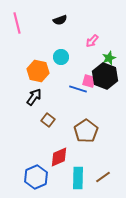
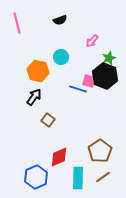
brown pentagon: moved 14 px right, 20 px down
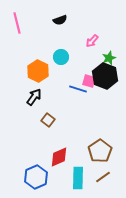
orange hexagon: rotated 15 degrees clockwise
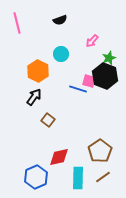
cyan circle: moved 3 px up
red diamond: rotated 10 degrees clockwise
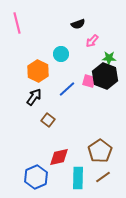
black semicircle: moved 18 px right, 4 px down
green star: rotated 24 degrees clockwise
blue line: moved 11 px left; rotated 60 degrees counterclockwise
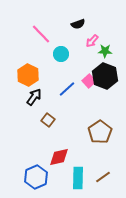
pink line: moved 24 px right, 11 px down; rotated 30 degrees counterclockwise
green star: moved 4 px left, 7 px up
orange hexagon: moved 10 px left, 4 px down
pink square: rotated 32 degrees clockwise
brown pentagon: moved 19 px up
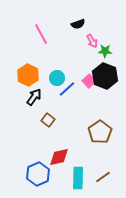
pink line: rotated 15 degrees clockwise
pink arrow: rotated 72 degrees counterclockwise
cyan circle: moved 4 px left, 24 px down
blue hexagon: moved 2 px right, 3 px up
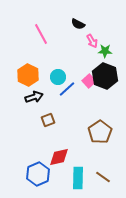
black semicircle: rotated 48 degrees clockwise
cyan circle: moved 1 px right, 1 px up
black arrow: rotated 36 degrees clockwise
brown square: rotated 32 degrees clockwise
brown line: rotated 70 degrees clockwise
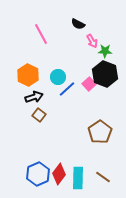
black hexagon: moved 2 px up
pink square: moved 3 px down
brown square: moved 9 px left, 5 px up; rotated 32 degrees counterclockwise
red diamond: moved 17 px down; rotated 40 degrees counterclockwise
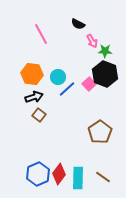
orange hexagon: moved 4 px right, 1 px up; rotated 20 degrees counterclockwise
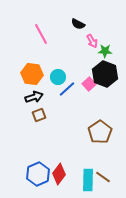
brown square: rotated 32 degrees clockwise
cyan rectangle: moved 10 px right, 2 px down
